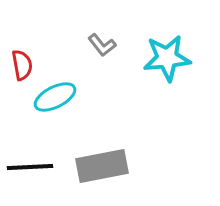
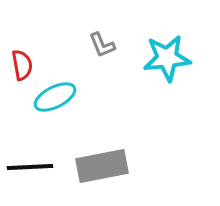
gray L-shape: rotated 16 degrees clockwise
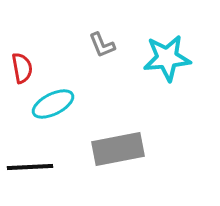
red semicircle: moved 3 px down
cyan ellipse: moved 2 px left, 7 px down
gray rectangle: moved 16 px right, 17 px up
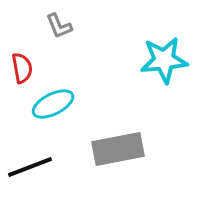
gray L-shape: moved 43 px left, 19 px up
cyan star: moved 3 px left, 2 px down
black line: rotated 18 degrees counterclockwise
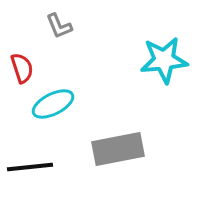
red semicircle: rotated 8 degrees counterclockwise
black line: rotated 15 degrees clockwise
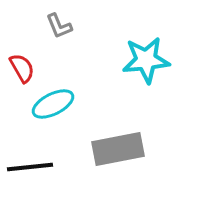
cyan star: moved 18 px left
red semicircle: rotated 12 degrees counterclockwise
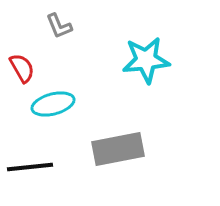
cyan ellipse: rotated 12 degrees clockwise
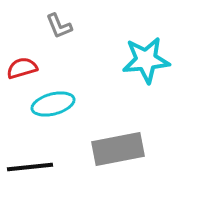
red semicircle: rotated 76 degrees counterclockwise
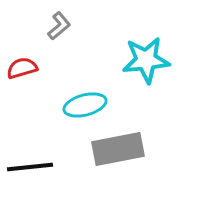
gray L-shape: rotated 108 degrees counterclockwise
cyan ellipse: moved 32 px right, 1 px down
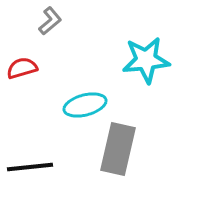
gray L-shape: moved 9 px left, 5 px up
gray rectangle: rotated 66 degrees counterclockwise
